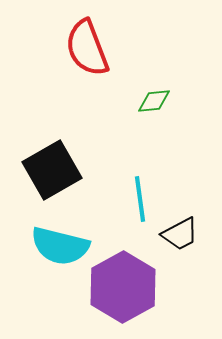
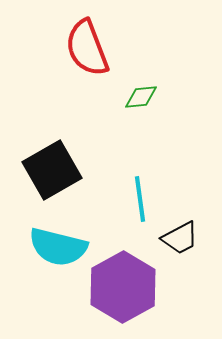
green diamond: moved 13 px left, 4 px up
black trapezoid: moved 4 px down
cyan semicircle: moved 2 px left, 1 px down
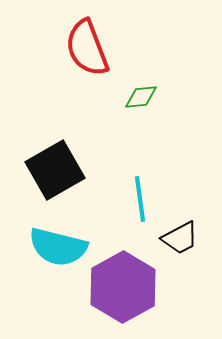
black square: moved 3 px right
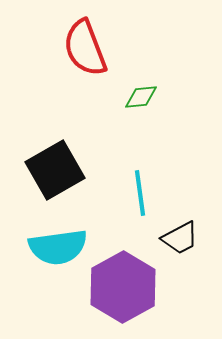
red semicircle: moved 2 px left
cyan line: moved 6 px up
cyan semicircle: rotated 22 degrees counterclockwise
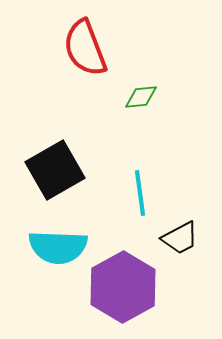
cyan semicircle: rotated 10 degrees clockwise
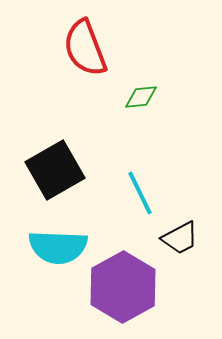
cyan line: rotated 18 degrees counterclockwise
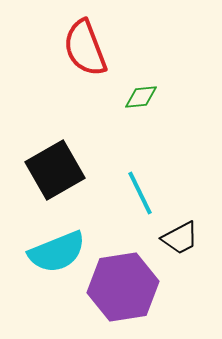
cyan semicircle: moved 1 px left, 5 px down; rotated 24 degrees counterclockwise
purple hexagon: rotated 20 degrees clockwise
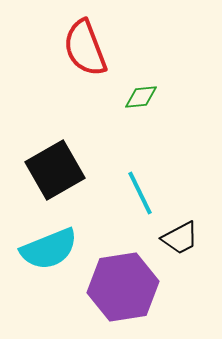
cyan semicircle: moved 8 px left, 3 px up
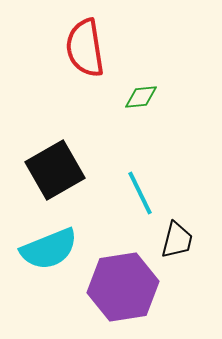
red semicircle: rotated 12 degrees clockwise
black trapezoid: moved 3 px left, 2 px down; rotated 48 degrees counterclockwise
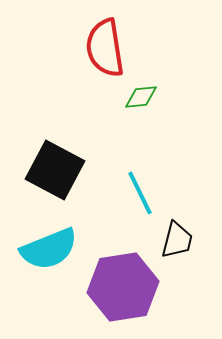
red semicircle: moved 20 px right
black square: rotated 32 degrees counterclockwise
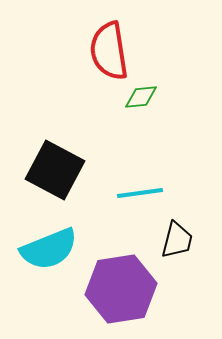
red semicircle: moved 4 px right, 3 px down
cyan line: rotated 72 degrees counterclockwise
purple hexagon: moved 2 px left, 2 px down
